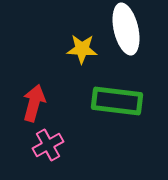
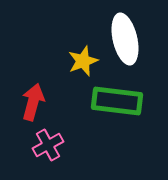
white ellipse: moved 1 px left, 10 px down
yellow star: moved 1 px right, 12 px down; rotated 24 degrees counterclockwise
red arrow: moved 1 px left, 1 px up
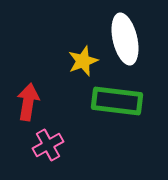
red arrow: moved 5 px left; rotated 6 degrees counterclockwise
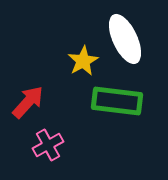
white ellipse: rotated 12 degrees counterclockwise
yellow star: rotated 8 degrees counterclockwise
red arrow: rotated 33 degrees clockwise
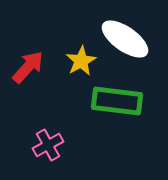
white ellipse: rotated 30 degrees counterclockwise
yellow star: moved 2 px left
red arrow: moved 35 px up
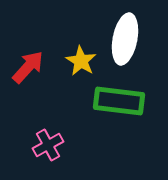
white ellipse: rotated 66 degrees clockwise
yellow star: rotated 12 degrees counterclockwise
green rectangle: moved 2 px right
